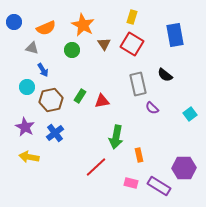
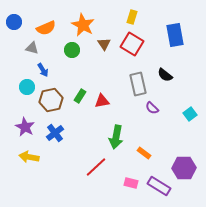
orange rectangle: moved 5 px right, 2 px up; rotated 40 degrees counterclockwise
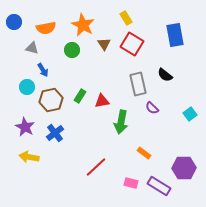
yellow rectangle: moved 6 px left, 1 px down; rotated 48 degrees counterclockwise
orange semicircle: rotated 12 degrees clockwise
green arrow: moved 5 px right, 15 px up
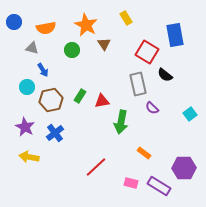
orange star: moved 3 px right
red square: moved 15 px right, 8 px down
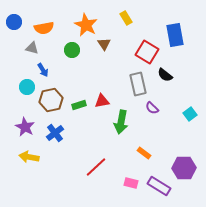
orange semicircle: moved 2 px left
green rectangle: moved 1 px left, 9 px down; rotated 40 degrees clockwise
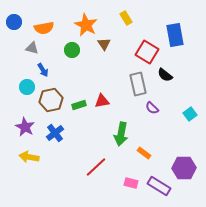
green arrow: moved 12 px down
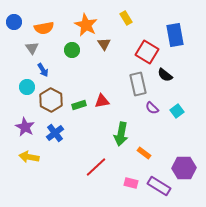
gray triangle: rotated 40 degrees clockwise
brown hexagon: rotated 20 degrees counterclockwise
cyan square: moved 13 px left, 3 px up
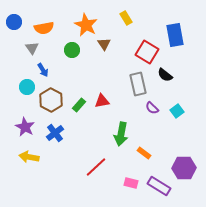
green rectangle: rotated 32 degrees counterclockwise
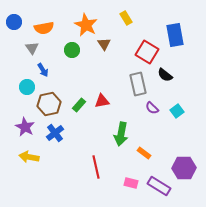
brown hexagon: moved 2 px left, 4 px down; rotated 20 degrees clockwise
red line: rotated 60 degrees counterclockwise
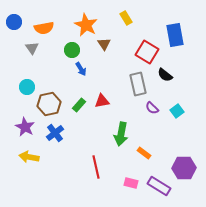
blue arrow: moved 38 px right, 1 px up
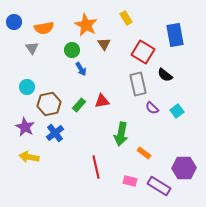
red square: moved 4 px left
pink rectangle: moved 1 px left, 2 px up
